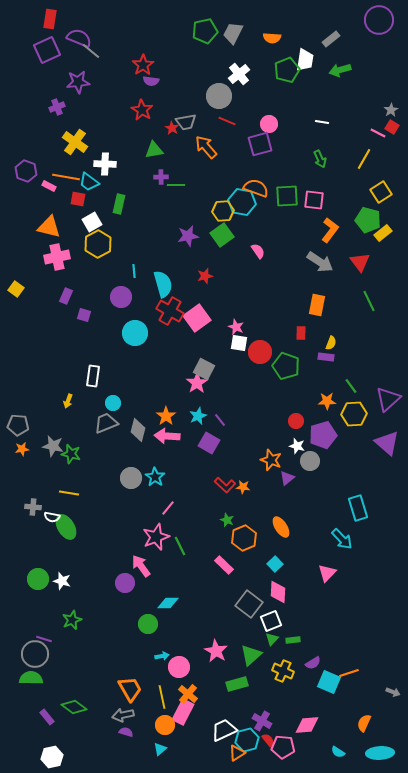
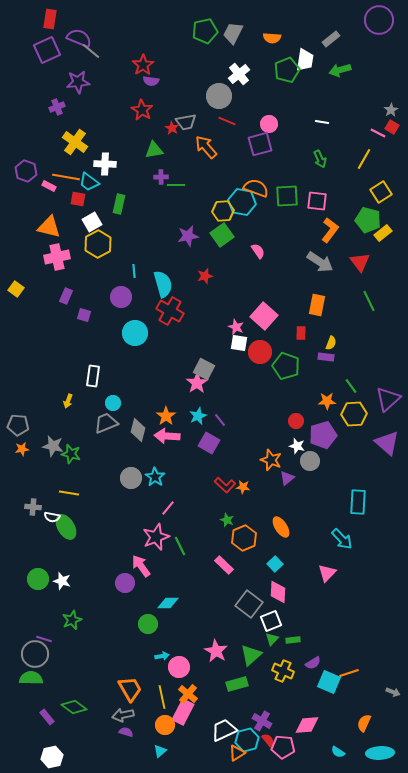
pink square at (314, 200): moved 3 px right, 1 px down
pink square at (197, 318): moved 67 px right, 2 px up; rotated 12 degrees counterclockwise
cyan rectangle at (358, 508): moved 6 px up; rotated 20 degrees clockwise
cyan triangle at (160, 749): moved 2 px down
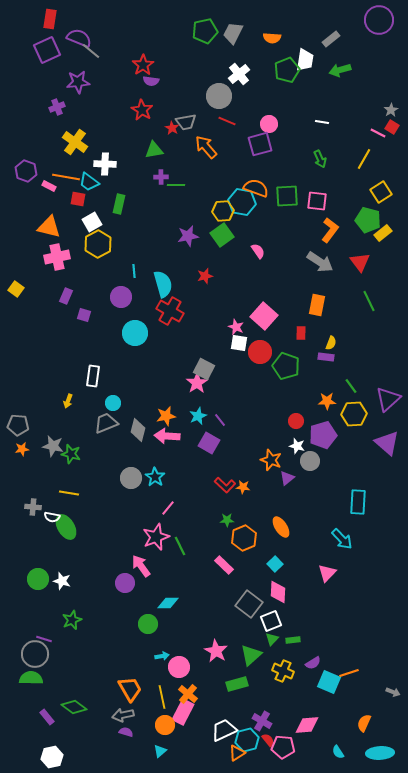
orange star at (166, 416): rotated 24 degrees clockwise
green star at (227, 520): rotated 24 degrees counterclockwise
cyan semicircle at (338, 752): rotated 24 degrees clockwise
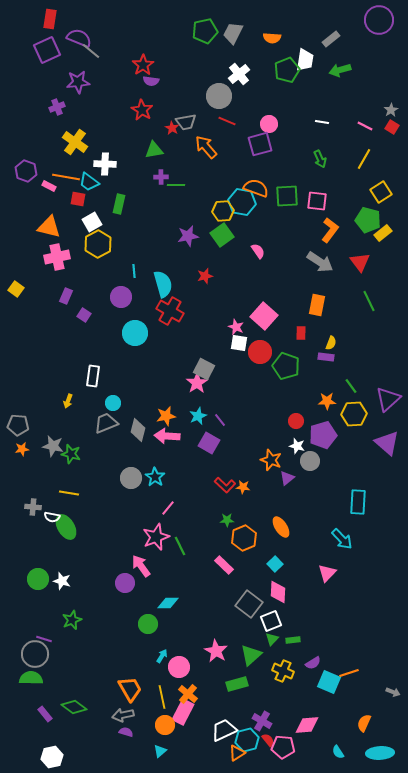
pink line at (378, 133): moved 13 px left, 7 px up
purple square at (84, 315): rotated 16 degrees clockwise
cyan arrow at (162, 656): rotated 48 degrees counterclockwise
purple rectangle at (47, 717): moved 2 px left, 3 px up
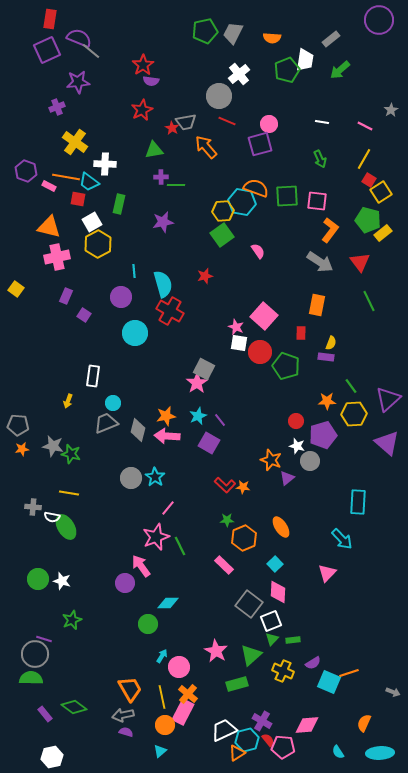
green arrow at (340, 70): rotated 25 degrees counterclockwise
red star at (142, 110): rotated 15 degrees clockwise
red square at (392, 127): moved 23 px left, 53 px down
purple star at (188, 236): moved 25 px left, 14 px up
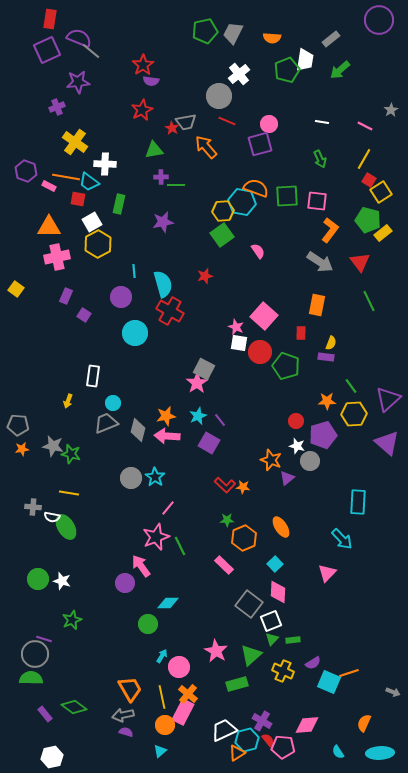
orange triangle at (49, 227): rotated 15 degrees counterclockwise
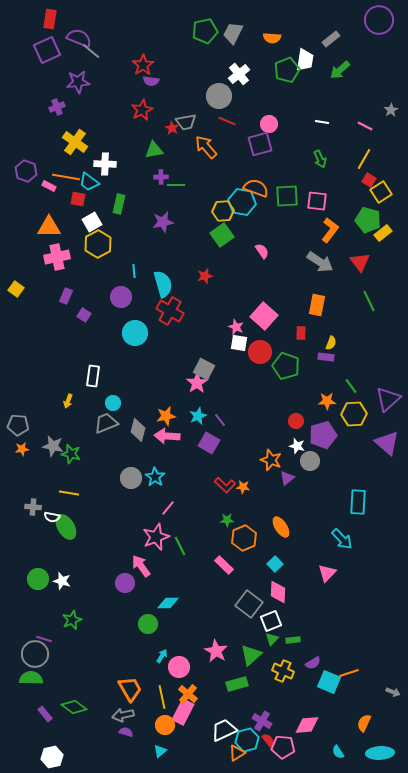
pink semicircle at (258, 251): moved 4 px right
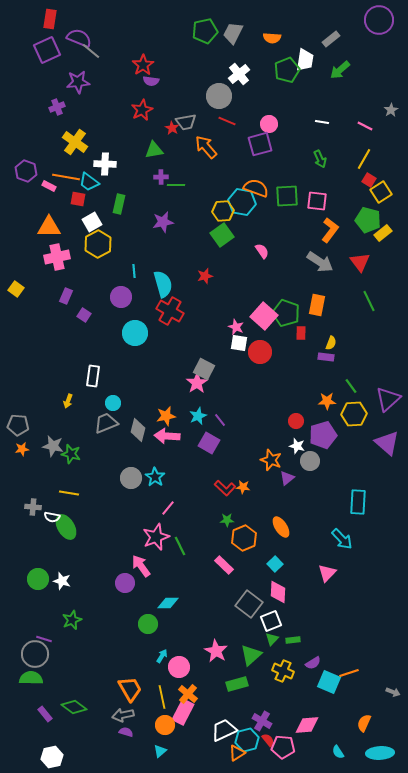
green pentagon at (286, 366): moved 53 px up
red L-shape at (225, 485): moved 3 px down
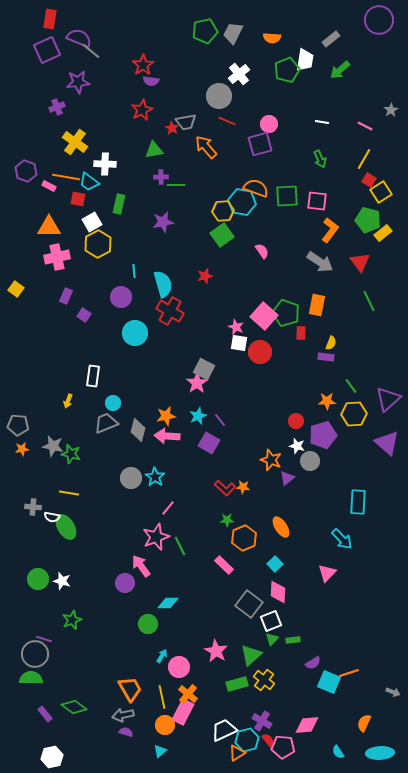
yellow cross at (283, 671): moved 19 px left, 9 px down; rotated 15 degrees clockwise
